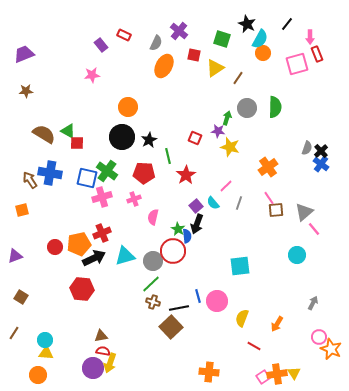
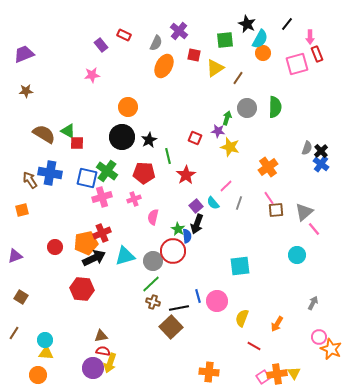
green square at (222, 39): moved 3 px right, 1 px down; rotated 24 degrees counterclockwise
orange pentagon at (79, 244): moved 7 px right, 1 px up
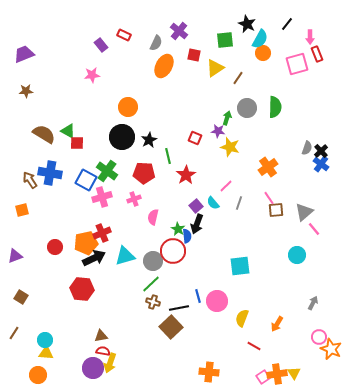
blue square at (87, 178): moved 1 px left, 2 px down; rotated 15 degrees clockwise
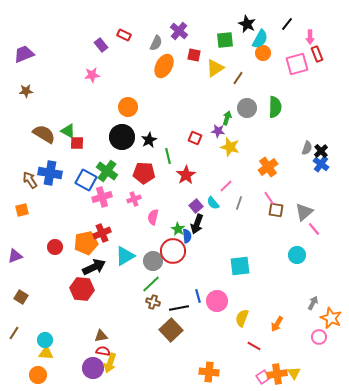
brown square at (276, 210): rotated 14 degrees clockwise
cyan triangle at (125, 256): rotated 15 degrees counterclockwise
black arrow at (94, 258): moved 9 px down
brown square at (171, 327): moved 3 px down
orange star at (331, 349): moved 31 px up
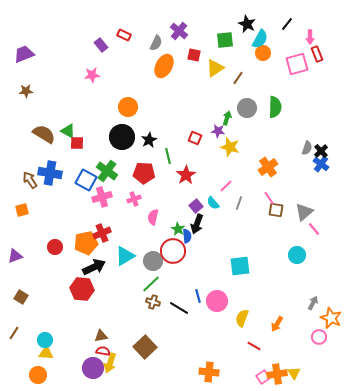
black line at (179, 308): rotated 42 degrees clockwise
brown square at (171, 330): moved 26 px left, 17 px down
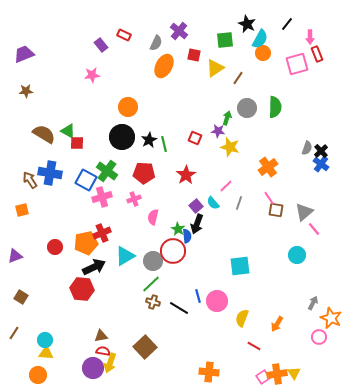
green line at (168, 156): moved 4 px left, 12 px up
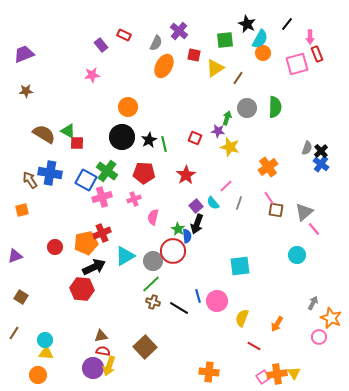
yellow arrow at (110, 363): moved 1 px left, 3 px down
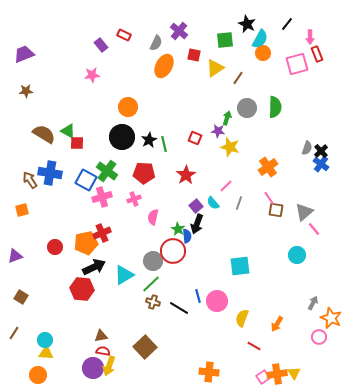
cyan triangle at (125, 256): moved 1 px left, 19 px down
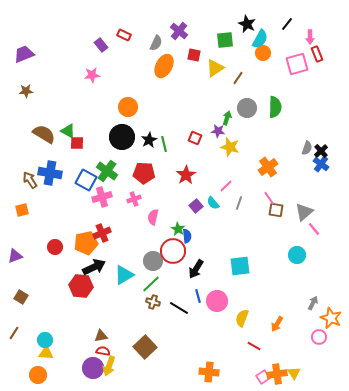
black arrow at (197, 224): moved 1 px left, 45 px down; rotated 12 degrees clockwise
red hexagon at (82, 289): moved 1 px left, 3 px up
